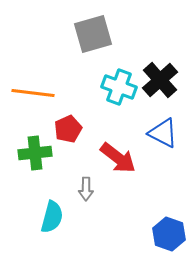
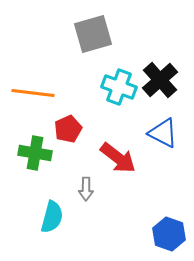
green cross: rotated 16 degrees clockwise
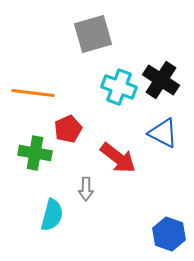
black cross: moved 1 px right; rotated 15 degrees counterclockwise
cyan semicircle: moved 2 px up
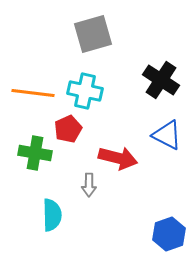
cyan cross: moved 34 px left, 4 px down; rotated 8 degrees counterclockwise
blue triangle: moved 4 px right, 2 px down
red arrow: rotated 24 degrees counterclockwise
gray arrow: moved 3 px right, 4 px up
cyan semicircle: rotated 16 degrees counterclockwise
blue hexagon: rotated 20 degrees clockwise
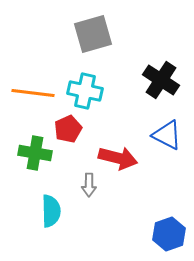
cyan semicircle: moved 1 px left, 4 px up
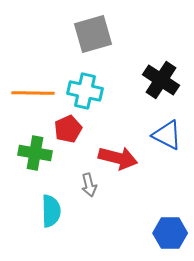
orange line: rotated 6 degrees counterclockwise
gray arrow: rotated 15 degrees counterclockwise
blue hexagon: moved 1 px right, 1 px up; rotated 20 degrees clockwise
